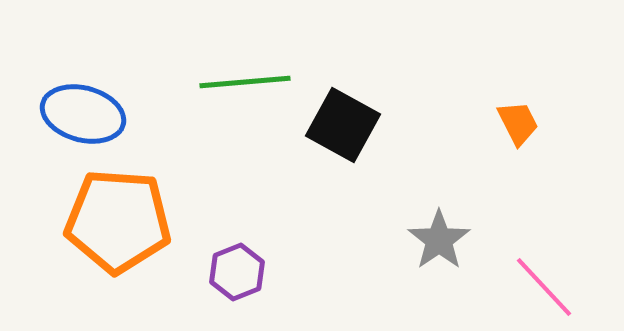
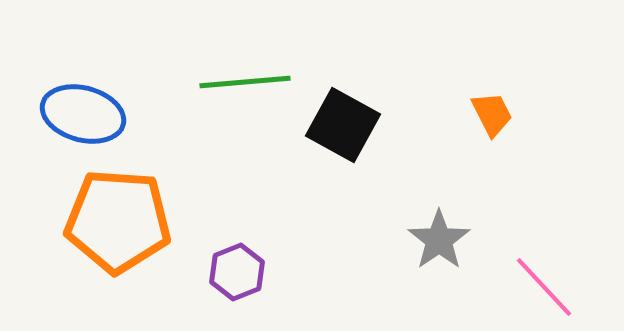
orange trapezoid: moved 26 px left, 9 px up
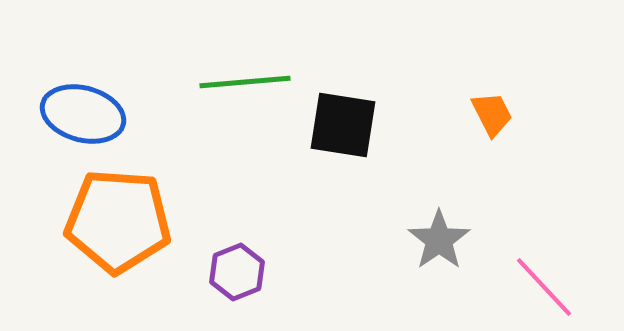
black square: rotated 20 degrees counterclockwise
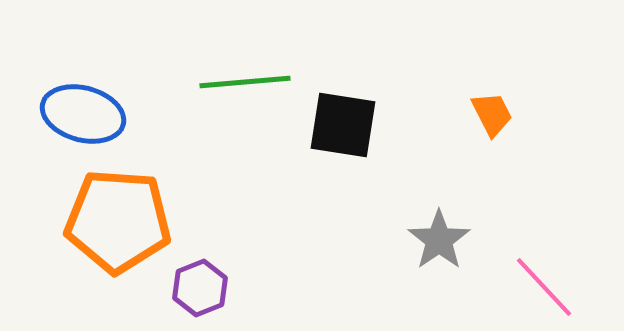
purple hexagon: moved 37 px left, 16 px down
